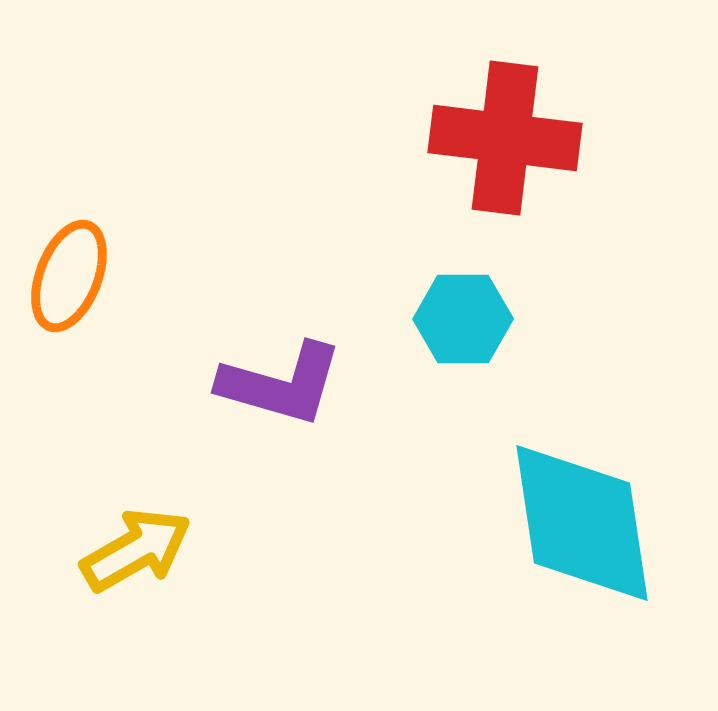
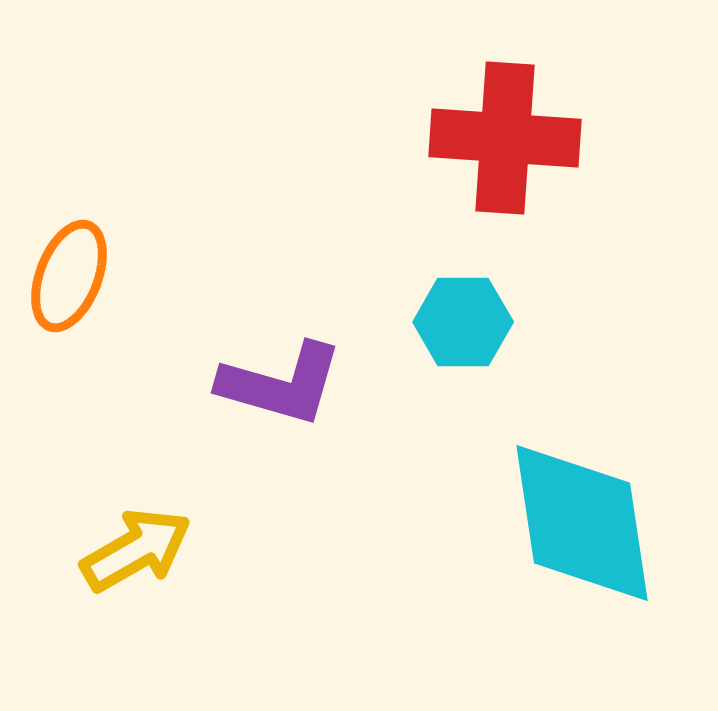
red cross: rotated 3 degrees counterclockwise
cyan hexagon: moved 3 px down
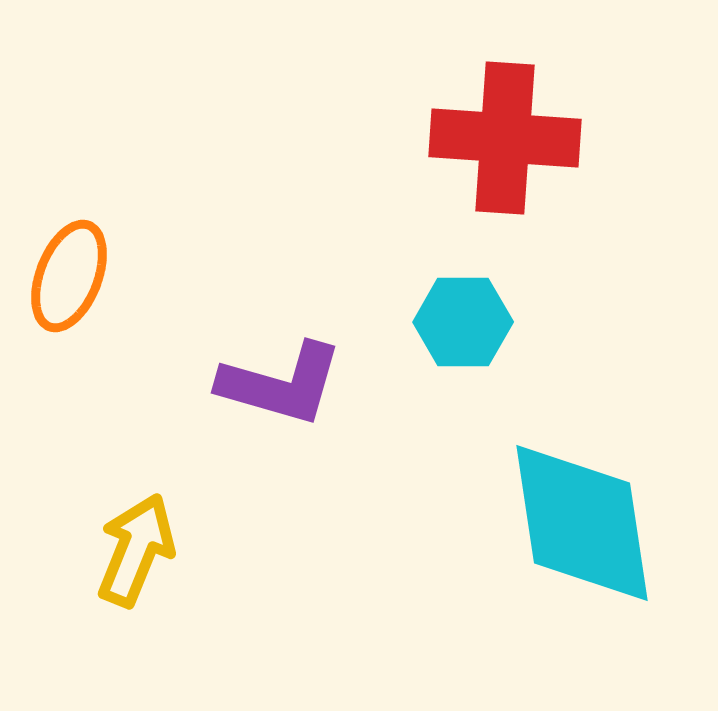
yellow arrow: rotated 38 degrees counterclockwise
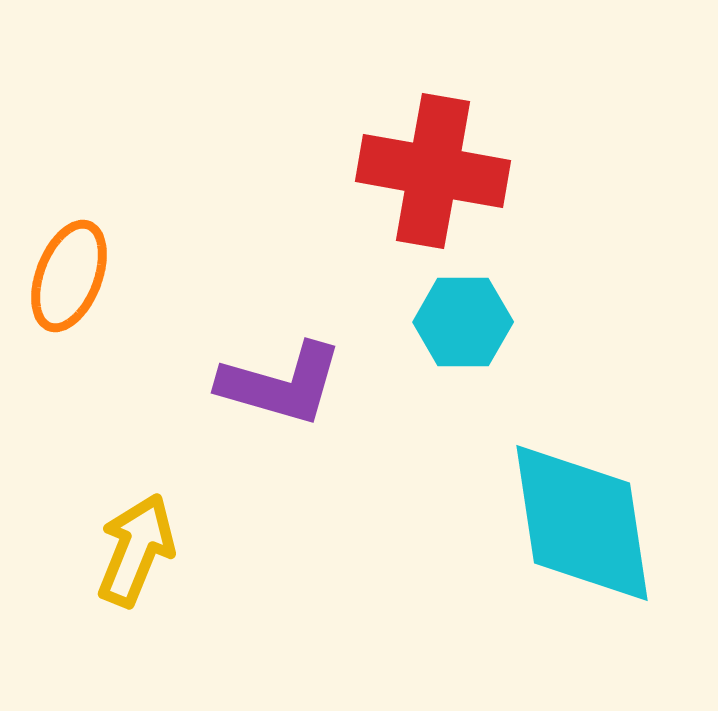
red cross: moved 72 px left, 33 px down; rotated 6 degrees clockwise
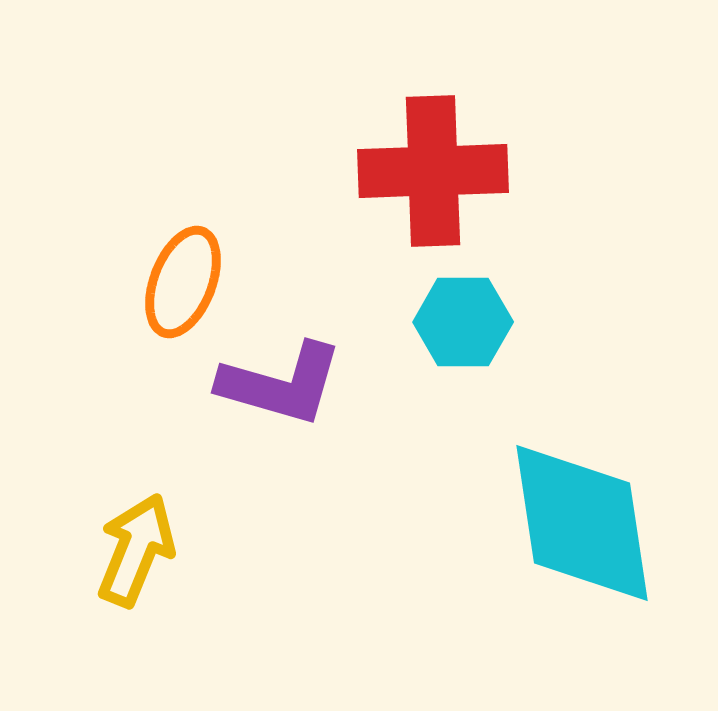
red cross: rotated 12 degrees counterclockwise
orange ellipse: moved 114 px right, 6 px down
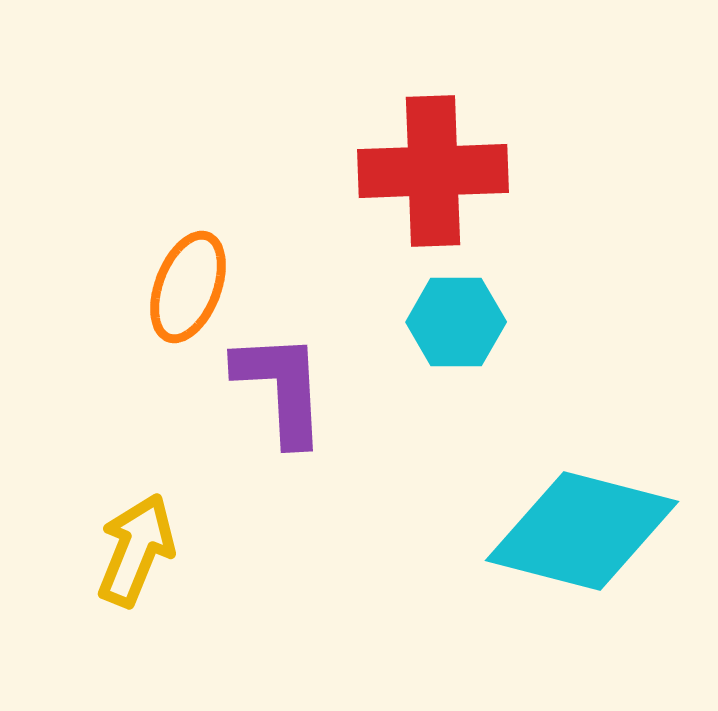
orange ellipse: moved 5 px right, 5 px down
cyan hexagon: moved 7 px left
purple L-shape: moved 4 px down; rotated 109 degrees counterclockwise
cyan diamond: moved 8 px down; rotated 67 degrees counterclockwise
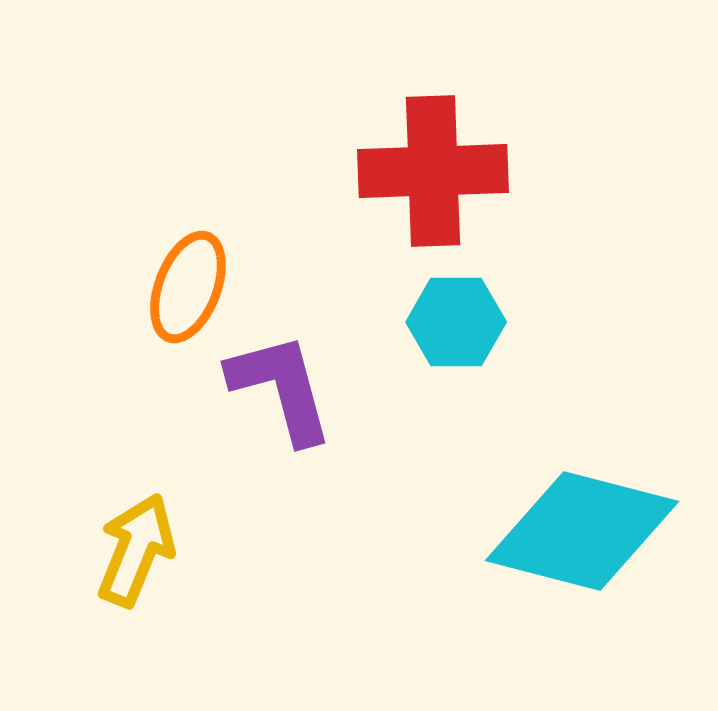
purple L-shape: rotated 12 degrees counterclockwise
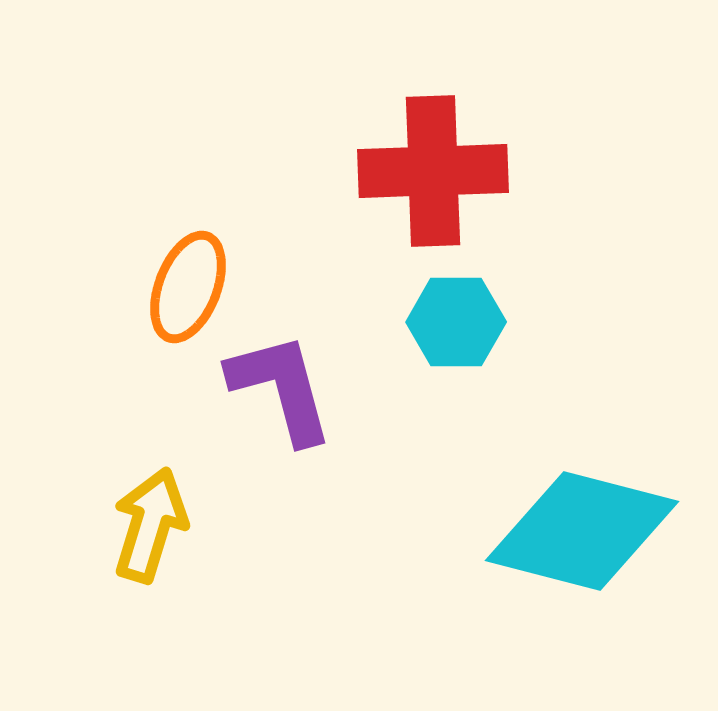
yellow arrow: moved 14 px right, 25 px up; rotated 5 degrees counterclockwise
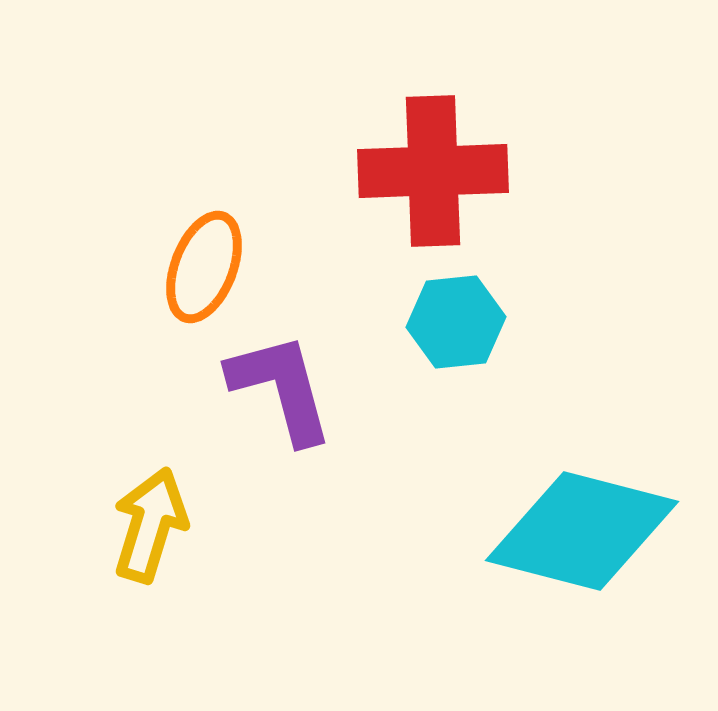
orange ellipse: moved 16 px right, 20 px up
cyan hexagon: rotated 6 degrees counterclockwise
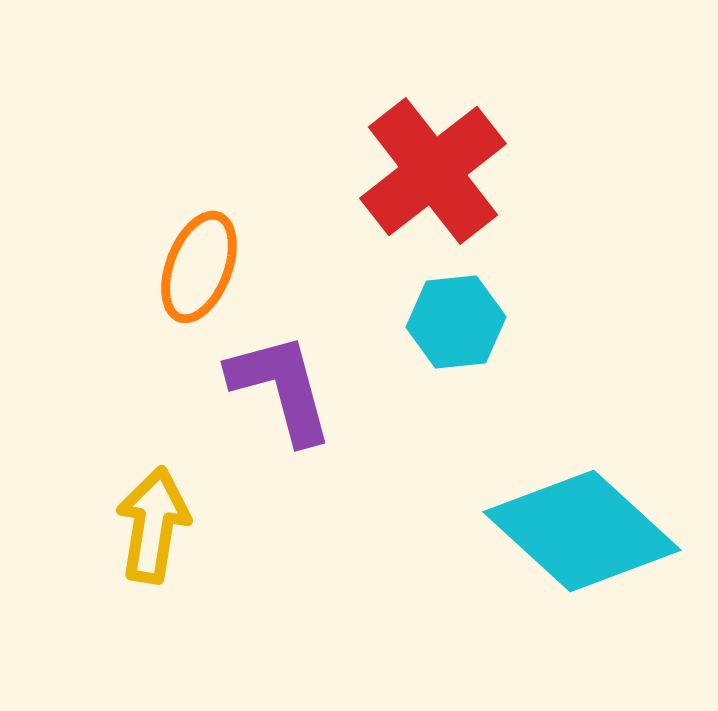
red cross: rotated 36 degrees counterclockwise
orange ellipse: moved 5 px left
yellow arrow: moved 3 px right; rotated 8 degrees counterclockwise
cyan diamond: rotated 28 degrees clockwise
